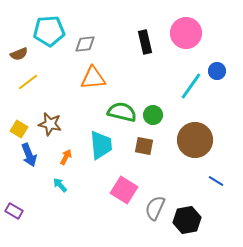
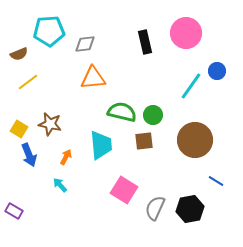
brown square: moved 5 px up; rotated 18 degrees counterclockwise
black hexagon: moved 3 px right, 11 px up
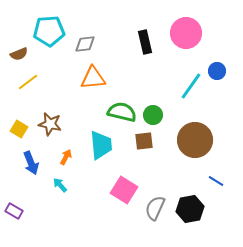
blue arrow: moved 2 px right, 8 px down
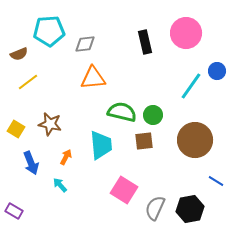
yellow square: moved 3 px left
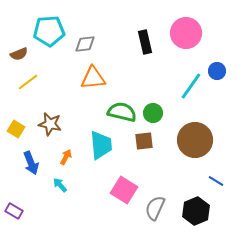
green circle: moved 2 px up
black hexagon: moved 6 px right, 2 px down; rotated 12 degrees counterclockwise
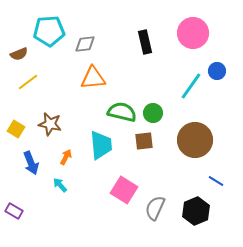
pink circle: moved 7 px right
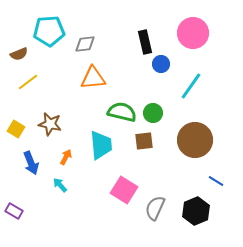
blue circle: moved 56 px left, 7 px up
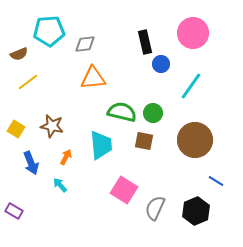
brown star: moved 2 px right, 2 px down
brown square: rotated 18 degrees clockwise
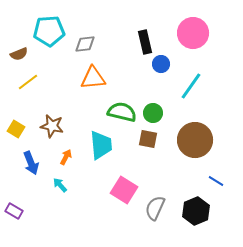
brown square: moved 4 px right, 2 px up
